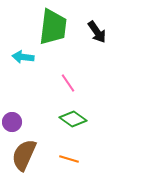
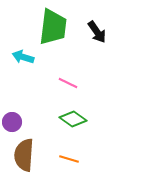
cyan arrow: rotated 10 degrees clockwise
pink line: rotated 30 degrees counterclockwise
brown semicircle: rotated 20 degrees counterclockwise
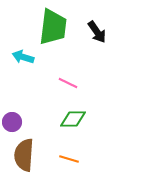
green diamond: rotated 36 degrees counterclockwise
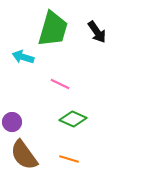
green trapezoid: moved 2 px down; rotated 9 degrees clockwise
pink line: moved 8 px left, 1 px down
green diamond: rotated 24 degrees clockwise
brown semicircle: rotated 40 degrees counterclockwise
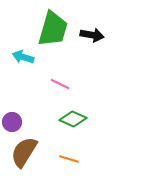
black arrow: moved 5 px left, 3 px down; rotated 45 degrees counterclockwise
brown semicircle: moved 3 px up; rotated 68 degrees clockwise
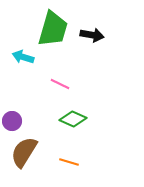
purple circle: moved 1 px up
orange line: moved 3 px down
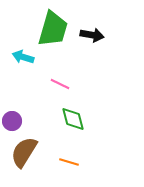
green diamond: rotated 52 degrees clockwise
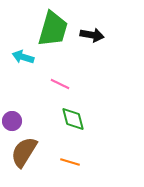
orange line: moved 1 px right
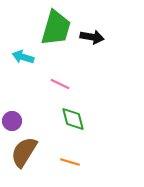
green trapezoid: moved 3 px right, 1 px up
black arrow: moved 2 px down
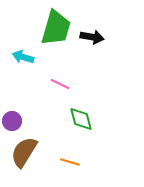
green diamond: moved 8 px right
